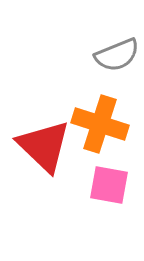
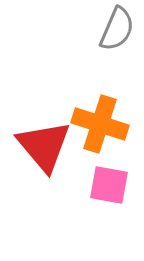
gray semicircle: moved 26 px up; rotated 45 degrees counterclockwise
red triangle: rotated 6 degrees clockwise
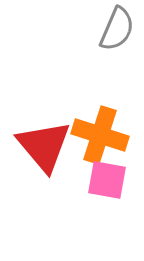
orange cross: moved 11 px down
pink square: moved 2 px left, 5 px up
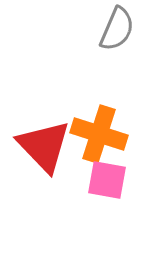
orange cross: moved 1 px left, 1 px up
red triangle: rotated 4 degrees counterclockwise
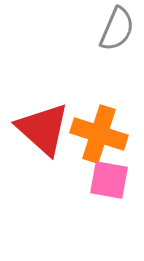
red triangle: moved 1 px left, 17 px up; rotated 4 degrees counterclockwise
pink square: moved 2 px right
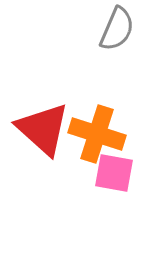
orange cross: moved 2 px left
pink square: moved 5 px right, 7 px up
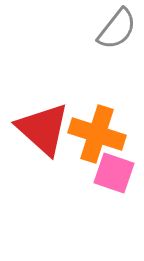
gray semicircle: rotated 15 degrees clockwise
pink square: rotated 9 degrees clockwise
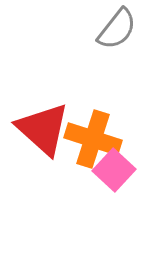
orange cross: moved 4 px left, 5 px down
pink square: moved 3 px up; rotated 24 degrees clockwise
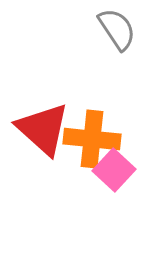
gray semicircle: rotated 72 degrees counterclockwise
orange cross: moved 1 px left; rotated 12 degrees counterclockwise
